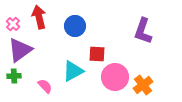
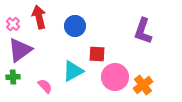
green cross: moved 1 px left, 1 px down
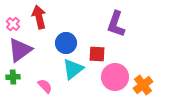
blue circle: moved 9 px left, 17 px down
purple L-shape: moved 27 px left, 7 px up
cyan triangle: moved 2 px up; rotated 10 degrees counterclockwise
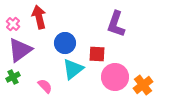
blue circle: moved 1 px left
green cross: rotated 24 degrees counterclockwise
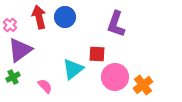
pink cross: moved 3 px left, 1 px down
blue circle: moved 26 px up
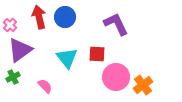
purple L-shape: rotated 136 degrees clockwise
cyan triangle: moved 6 px left, 11 px up; rotated 30 degrees counterclockwise
pink circle: moved 1 px right
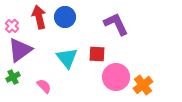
pink cross: moved 2 px right, 1 px down
pink semicircle: moved 1 px left
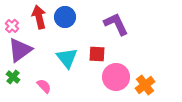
green cross: rotated 24 degrees counterclockwise
orange cross: moved 2 px right
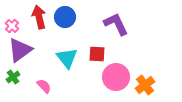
green cross: rotated 16 degrees clockwise
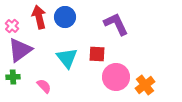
green cross: rotated 32 degrees clockwise
